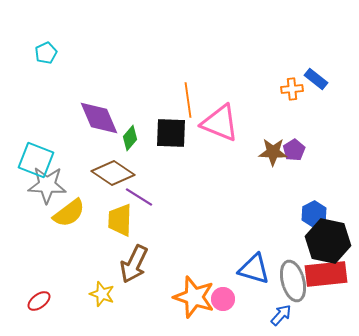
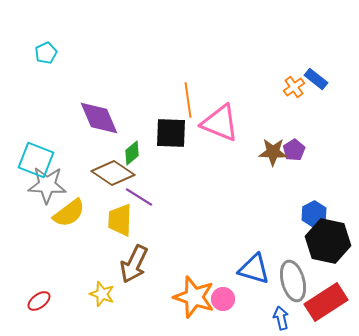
orange cross: moved 2 px right, 2 px up; rotated 30 degrees counterclockwise
green diamond: moved 2 px right, 15 px down; rotated 10 degrees clockwise
red rectangle: moved 28 px down; rotated 27 degrees counterclockwise
blue arrow: moved 3 px down; rotated 55 degrees counterclockwise
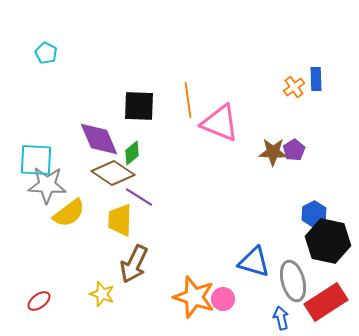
cyan pentagon: rotated 20 degrees counterclockwise
blue rectangle: rotated 50 degrees clockwise
purple diamond: moved 21 px down
black square: moved 32 px left, 27 px up
cyan square: rotated 18 degrees counterclockwise
blue triangle: moved 7 px up
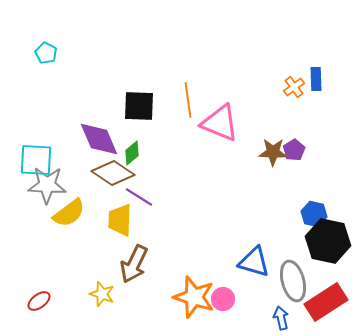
blue hexagon: rotated 20 degrees counterclockwise
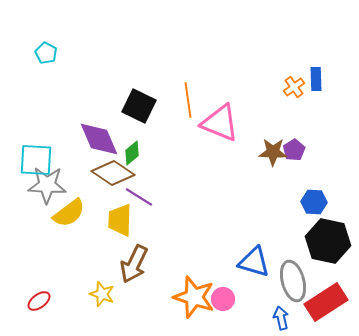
black square: rotated 24 degrees clockwise
blue hexagon: moved 12 px up; rotated 10 degrees counterclockwise
